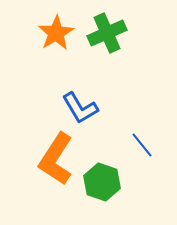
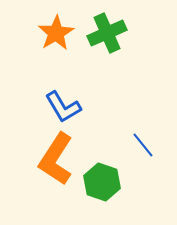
blue L-shape: moved 17 px left, 1 px up
blue line: moved 1 px right
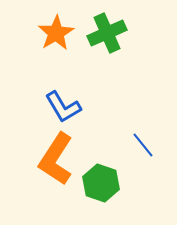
green hexagon: moved 1 px left, 1 px down
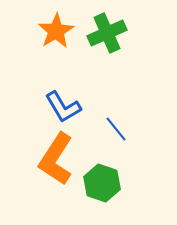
orange star: moved 2 px up
blue line: moved 27 px left, 16 px up
green hexagon: moved 1 px right
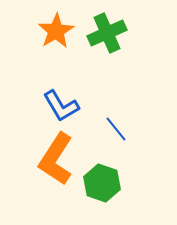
blue L-shape: moved 2 px left, 1 px up
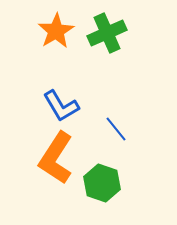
orange L-shape: moved 1 px up
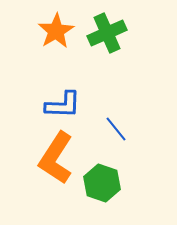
blue L-shape: moved 2 px right, 1 px up; rotated 57 degrees counterclockwise
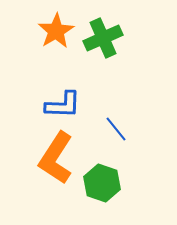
green cross: moved 4 px left, 5 px down
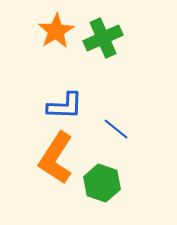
blue L-shape: moved 2 px right, 1 px down
blue line: rotated 12 degrees counterclockwise
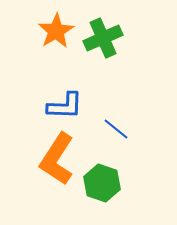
orange L-shape: moved 1 px right, 1 px down
